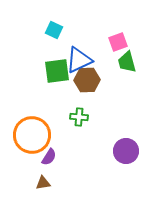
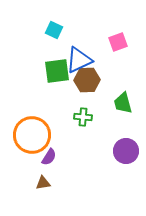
green trapezoid: moved 4 px left, 41 px down
green cross: moved 4 px right
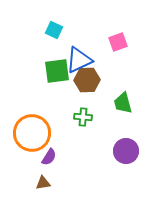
orange circle: moved 2 px up
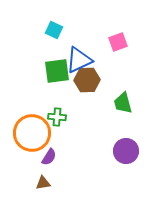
green cross: moved 26 px left
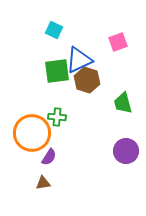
brown hexagon: rotated 20 degrees clockwise
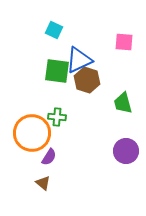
pink square: moved 6 px right; rotated 24 degrees clockwise
green square: rotated 16 degrees clockwise
brown triangle: rotated 49 degrees clockwise
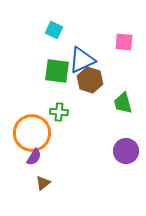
blue triangle: moved 3 px right
brown hexagon: moved 3 px right
green cross: moved 2 px right, 5 px up
purple semicircle: moved 15 px left
brown triangle: rotated 42 degrees clockwise
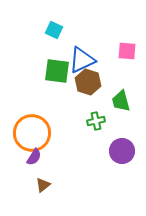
pink square: moved 3 px right, 9 px down
brown hexagon: moved 2 px left, 2 px down
green trapezoid: moved 2 px left, 2 px up
green cross: moved 37 px right, 9 px down; rotated 18 degrees counterclockwise
purple circle: moved 4 px left
brown triangle: moved 2 px down
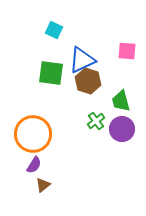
green square: moved 6 px left, 2 px down
brown hexagon: moved 1 px up
green cross: rotated 24 degrees counterclockwise
orange circle: moved 1 px right, 1 px down
purple circle: moved 22 px up
purple semicircle: moved 8 px down
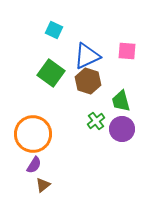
blue triangle: moved 5 px right, 4 px up
green square: rotated 28 degrees clockwise
